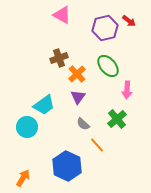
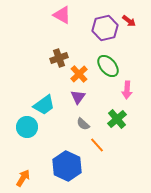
orange cross: moved 2 px right
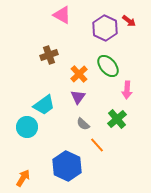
purple hexagon: rotated 20 degrees counterclockwise
brown cross: moved 10 px left, 3 px up
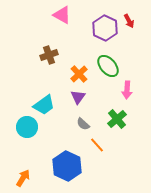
red arrow: rotated 24 degrees clockwise
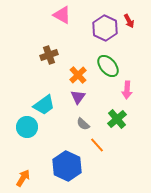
orange cross: moved 1 px left, 1 px down
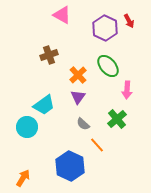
blue hexagon: moved 3 px right
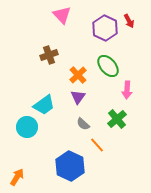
pink triangle: rotated 18 degrees clockwise
orange arrow: moved 6 px left, 1 px up
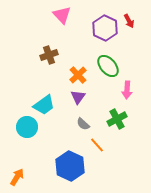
green cross: rotated 12 degrees clockwise
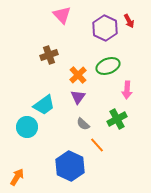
green ellipse: rotated 70 degrees counterclockwise
